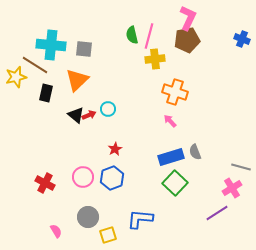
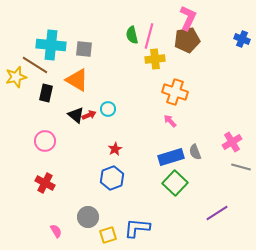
orange triangle: rotated 45 degrees counterclockwise
pink circle: moved 38 px left, 36 px up
pink cross: moved 46 px up
blue L-shape: moved 3 px left, 9 px down
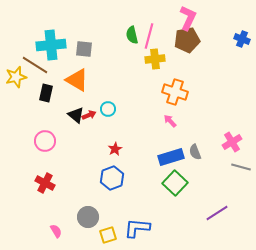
cyan cross: rotated 12 degrees counterclockwise
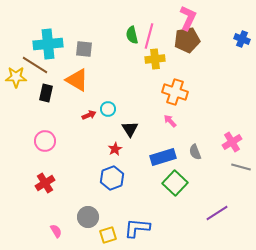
cyan cross: moved 3 px left, 1 px up
yellow star: rotated 15 degrees clockwise
black triangle: moved 54 px right, 14 px down; rotated 18 degrees clockwise
blue rectangle: moved 8 px left
red cross: rotated 30 degrees clockwise
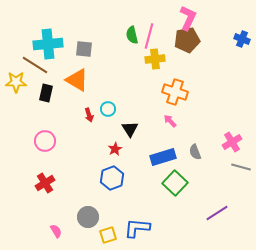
yellow star: moved 5 px down
red arrow: rotated 96 degrees clockwise
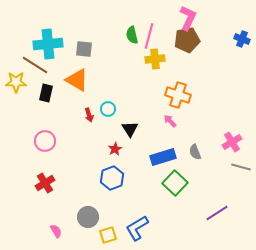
orange cross: moved 3 px right, 3 px down
blue L-shape: rotated 36 degrees counterclockwise
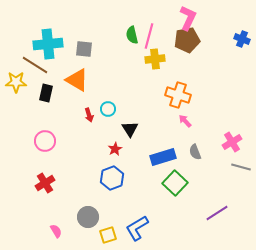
pink arrow: moved 15 px right
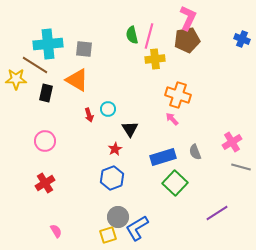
yellow star: moved 3 px up
pink arrow: moved 13 px left, 2 px up
gray circle: moved 30 px right
